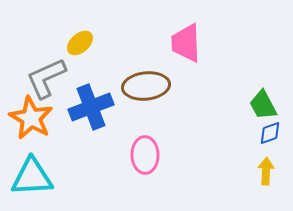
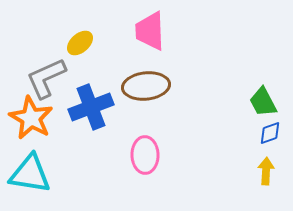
pink trapezoid: moved 36 px left, 12 px up
green trapezoid: moved 3 px up
cyan triangle: moved 2 px left, 3 px up; rotated 12 degrees clockwise
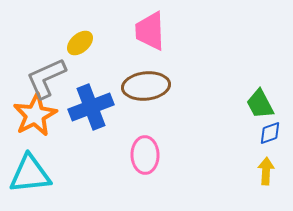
green trapezoid: moved 3 px left, 2 px down
orange star: moved 4 px right, 3 px up; rotated 15 degrees clockwise
cyan triangle: rotated 15 degrees counterclockwise
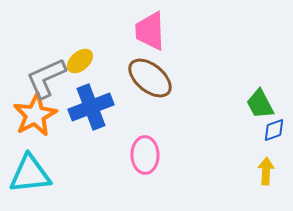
yellow ellipse: moved 18 px down
brown ellipse: moved 4 px right, 8 px up; rotated 45 degrees clockwise
blue diamond: moved 4 px right, 3 px up
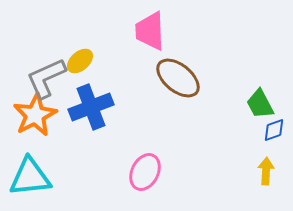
brown ellipse: moved 28 px right
pink ellipse: moved 17 px down; rotated 27 degrees clockwise
cyan triangle: moved 3 px down
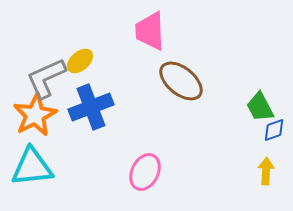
brown ellipse: moved 3 px right, 3 px down
green trapezoid: moved 3 px down
cyan triangle: moved 2 px right, 10 px up
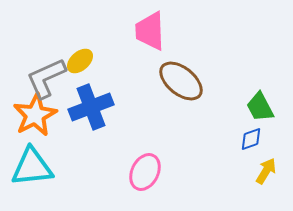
blue diamond: moved 23 px left, 9 px down
yellow arrow: rotated 28 degrees clockwise
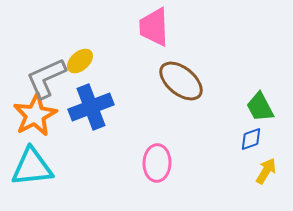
pink trapezoid: moved 4 px right, 4 px up
pink ellipse: moved 12 px right, 9 px up; rotated 24 degrees counterclockwise
